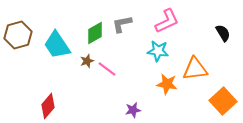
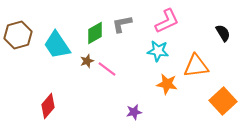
orange triangle: moved 1 px right, 3 px up
purple star: moved 1 px right, 2 px down
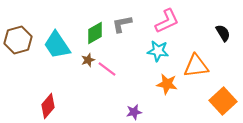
brown hexagon: moved 5 px down
brown star: moved 1 px right, 1 px up
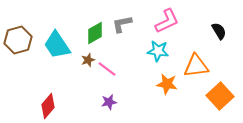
black semicircle: moved 4 px left, 2 px up
orange square: moved 3 px left, 5 px up
purple star: moved 25 px left, 10 px up
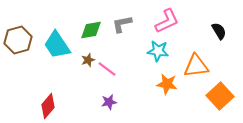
green diamond: moved 4 px left, 3 px up; rotated 20 degrees clockwise
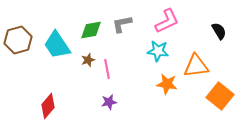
pink line: rotated 42 degrees clockwise
orange square: rotated 8 degrees counterclockwise
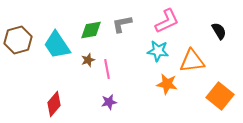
orange triangle: moved 4 px left, 5 px up
red diamond: moved 6 px right, 2 px up
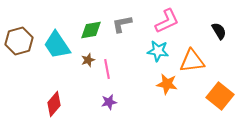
brown hexagon: moved 1 px right, 1 px down
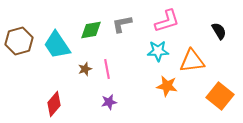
pink L-shape: rotated 8 degrees clockwise
cyan star: rotated 10 degrees counterclockwise
brown star: moved 3 px left, 9 px down
orange star: moved 2 px down
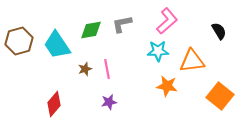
pink L-shape: rotated 24 degrees counterclockwise
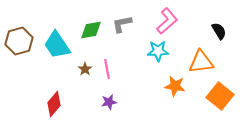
orange triangle: moved 9 px right, 1 px down
brown star: rotated 16 degrees counterclockwise
orange star: moved 8 px right
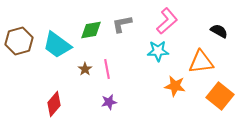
black semicircle: rotated 30 degrees counterclockwise
cyan trapezoid: rotated 20 degrees counterclockwise
